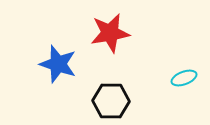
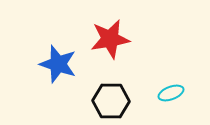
red star: moved 6 px down
cyan ellipse: moved 13 px left, 15 px down
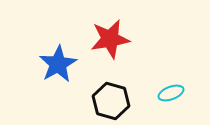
blue star: rotated 24 degrees clockwise
black hexagon: rotated 15 degrees clockwise
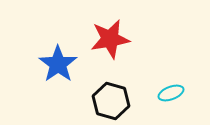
blue star: rotated 6 degrees counterclockwise
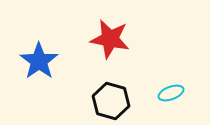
red star: rotated 21 degrees clockwise
blue star: moved 19 px left, 3 px up
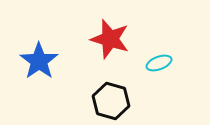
red star: rotated 6 degrees clockwise
cyan ellipse: moved 12 px left, 30 px up
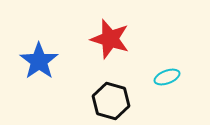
cyan ellipse: moved 8 px right, 14 px down
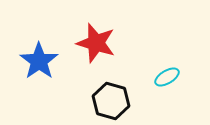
red star: moved 14 px left, 4 px down
cyan ellipse: rotated 10 degrees counterclockwise
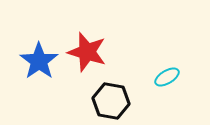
red star: moved 9 px left, 9 px down
black hexagon: rotated 6 degrees counterclockwise
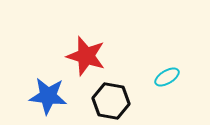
red star: moved 1 px left, 4 px down
blue star: moved 9 px right, 35 px down; rotated 30 degrees counterclockwise
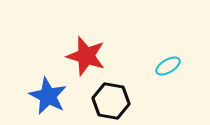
cyan ellipse: moved 1 px right, 11 px up
blue star: rotated 21 degrees clockwise
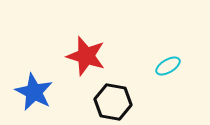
blue star: moved 14 px left, 4 px up
black hexagon: moved 2 px right, 1 px down
